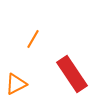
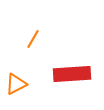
red rectangle: rotated 60 degrees counterclockwise
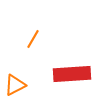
orange triangle: moved 1 px left, 1 px down
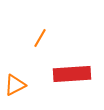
orange line: moved 7 px right, 1 px up
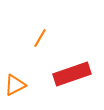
red rectangle: rotated 15 degrees counterclockwise
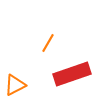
orange line: moved 8 px right, 5 px down
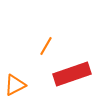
orange line: moved 2 px left, 3 px down
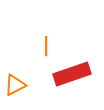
orange line: rotated 30 degrees counterclockwise
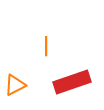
red rectangle: moved 8 px down
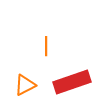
orange triangle: moved 10 px right
